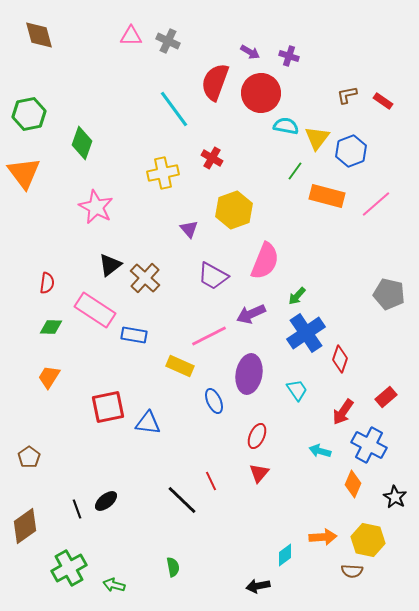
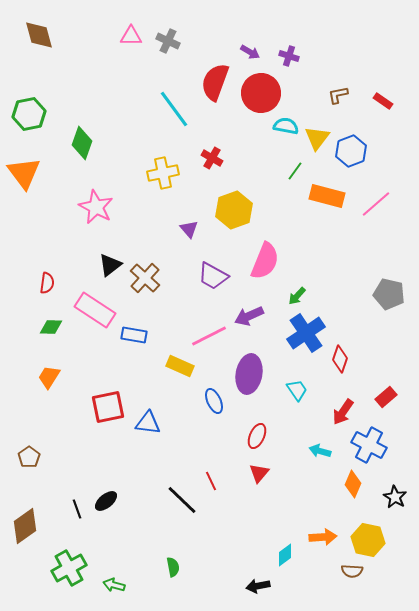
brown L-shape at (347, 95): moved 9 px left
purple arrow at (251, 314): moved 2 px left, 2 px down
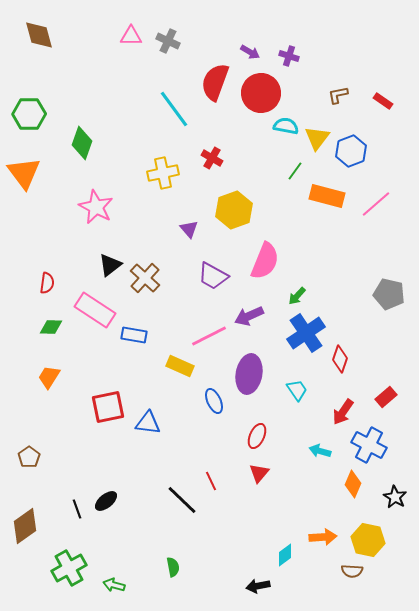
green hexagon at (29, 114): rotated 12 degrees clockwise
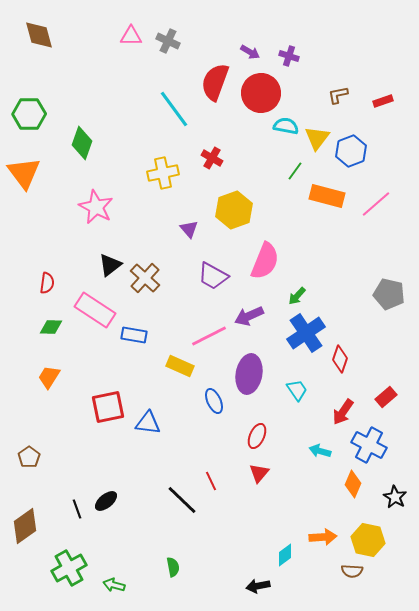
red rectangle at (383, 101): rotated 54 degrees counterclockwise
